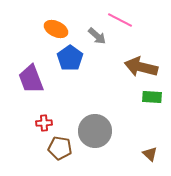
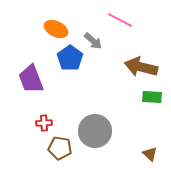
gray arrow: moved 4 px left, 5 px down
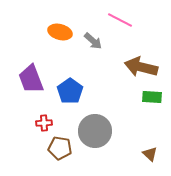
orange ellipse: moved 4 px right, 3 px down; rotated 10 degrees counterclockwise
blue pentagon: moved 33 px down
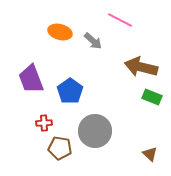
green rectangle: rotated 18 degrees clockwise
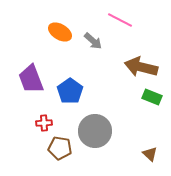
orange ellipse: rotated 15 degrees clockwise
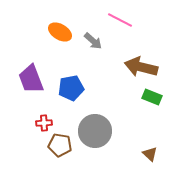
blue pentagon: moved 1 px right, 3 px up; rotated 25 degrees clockwise
brown pentagon: moved 3 px up
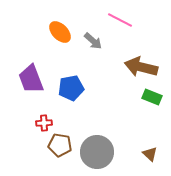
orange ellipse: rotated 15 degrees clockwise
gray circle: moved 2 px right, 21 px down
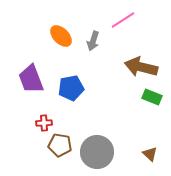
pink line: moved 3 px right; rotated 60 degrees counterclockwise
orange ellipse: moved 1 px right, 4 px down
gray arrow: rotated 66 degrees clockwise
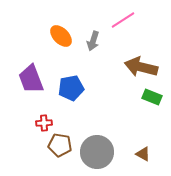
brown triangle: moved 7 px left; rotated 14 degrees counterclockwise
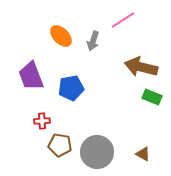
purple trapezoid: moved 3 px up
red cross: moved 2 px left, 2 px up
